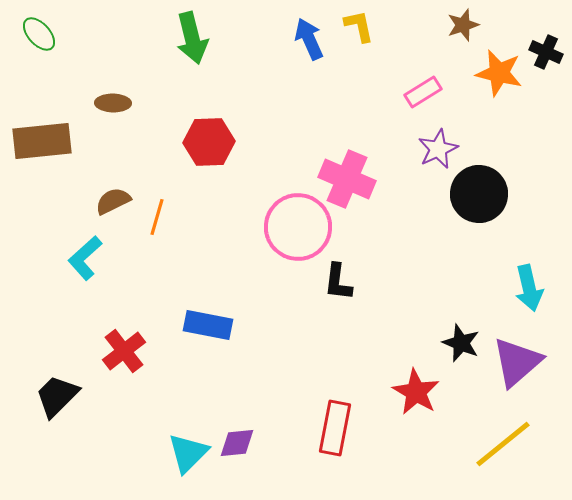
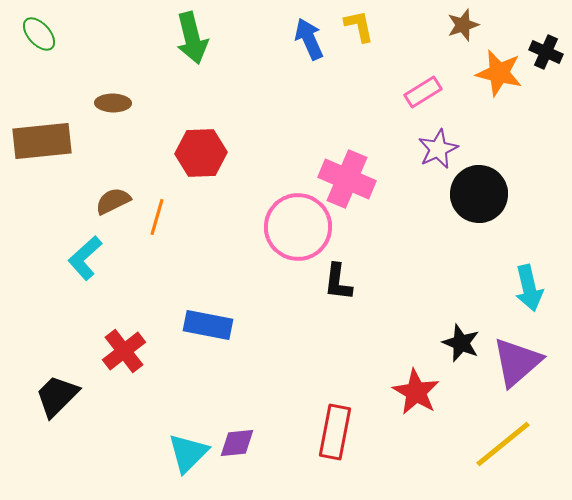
red hexagon: moved 8 px left, 11 px down
red rectangle: moved 4 px down
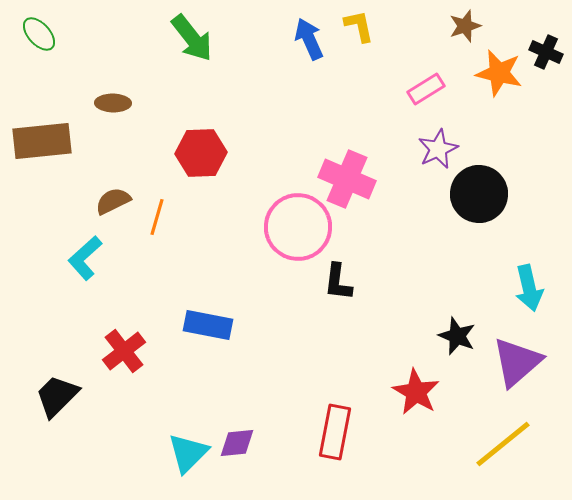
brown star: moved 2 px right, 1 px down
green arrow: rotated 24 degrees counterclockwise
pink rectangle: moved 3 px right, 3 px up
black star: moved 4 px left, 7 px up
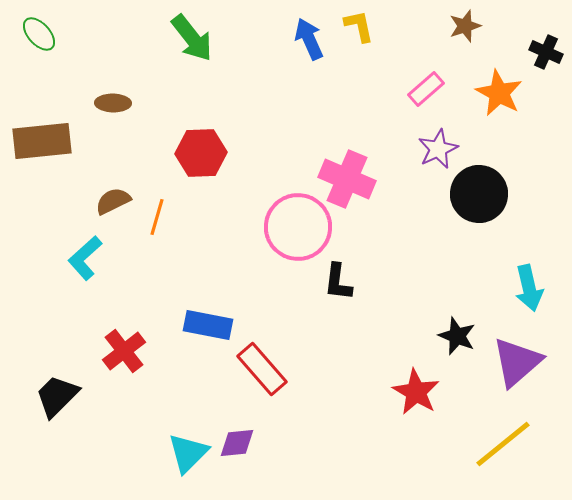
orange star: moved 20 px down; rotated 15 degrees clockwise
pink rectangle: rotated 9 degrees counterclockwise
red rectangle: moved 73 px left, 63 px up; rotated 52 degrees counterclockwise
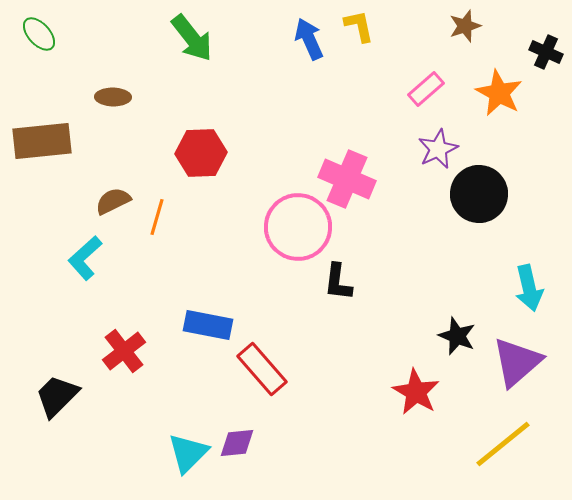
brown ellipse: moved 6 px up
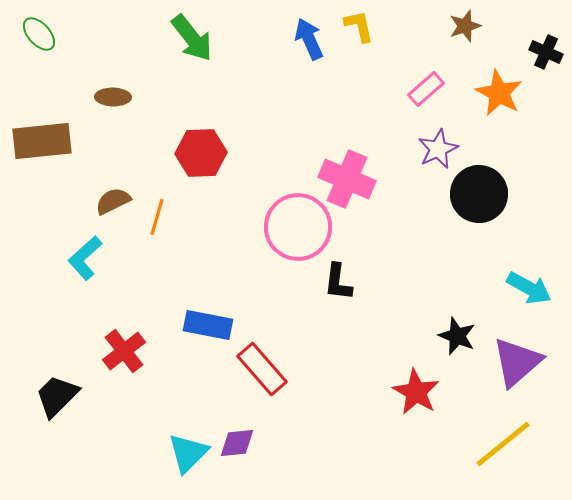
cyan arrow: rotated 48 degrees counterclockwise
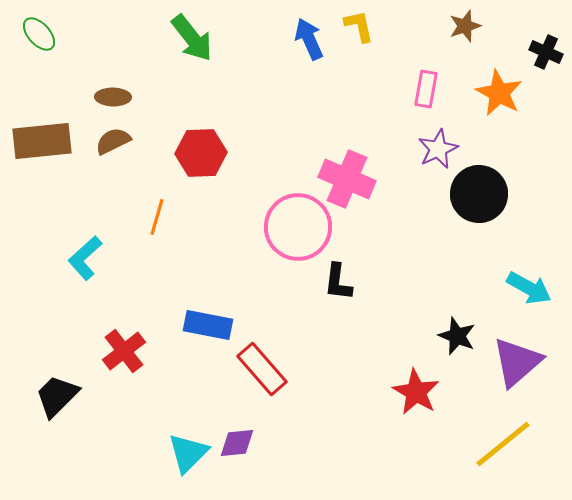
pink rectangle: rotated 39 degrees counterclockwise
brown semicircle: moved 60 px up
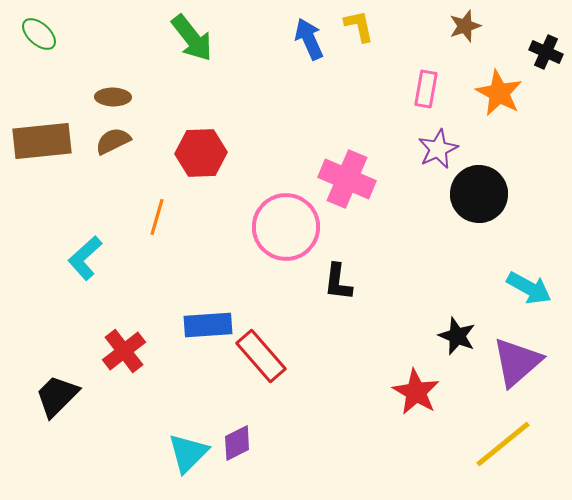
green ellipse: rotated 6 degrees counterclockwise
pink circle: moved 12 px left
blue rectangle: rotated 15 degrees counterclockwise
red rectangle: moved 1 px left, 13 px up
purple diamond: rotated 21 degrees counterclockwise
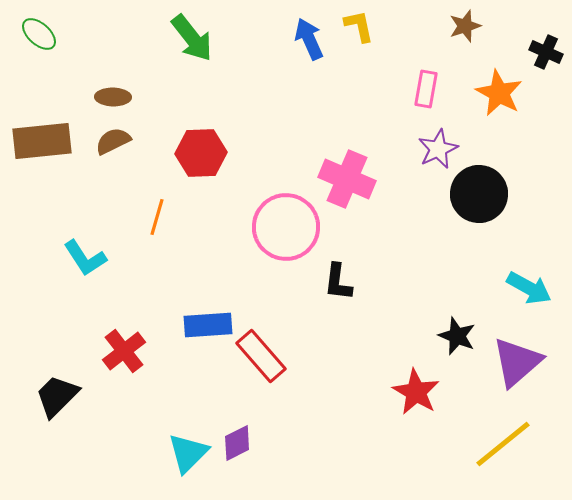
cyan L-shape: rotated 81 degrees counterclockwise
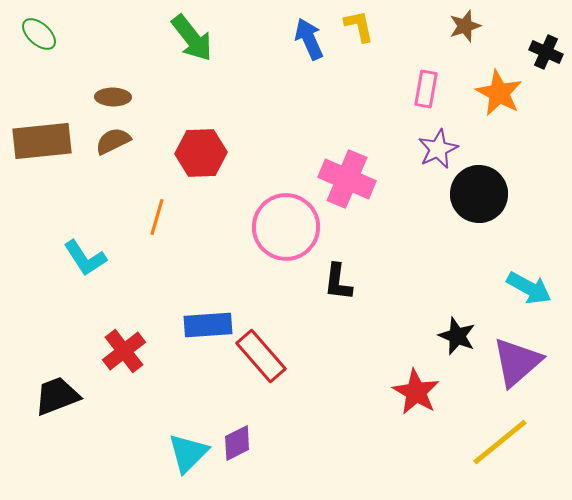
black trapezoid: rotated 24 degrees clockwise
yellow line: moved 3 px left, 2 px up
